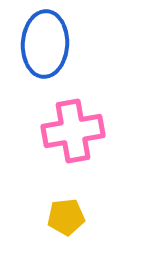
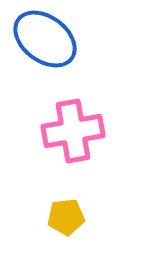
blue ellipse: moved 5 px up; rotated 56 degrees counterclockwise
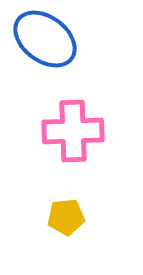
pink cross: rotated 8 degrees clockwise
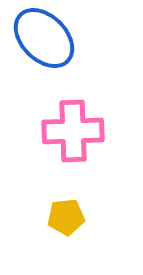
blue ellipse: moved 1 px left, 1 px up; rotated 8 degrees clockwise
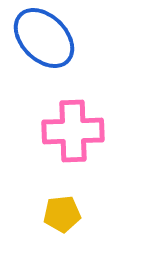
yellow pentagon: moved 4 px left, 3 px up
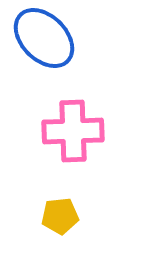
yellow pentagon: moved 2 px left, 2 px down
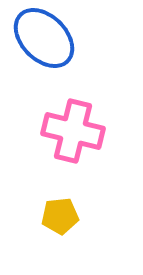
pink cross: rotated 16 degrees clockwise
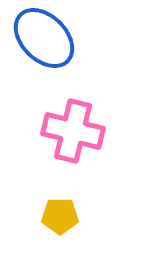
yellow pentagon: rotated 6 degrees clockwise
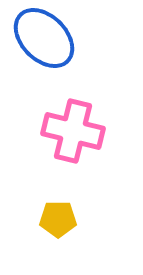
yellow pentagon: moved 2 px left, 3 px down
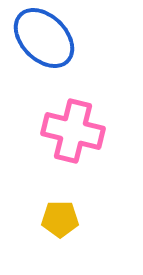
yellow pentagon: moved 2 px right
